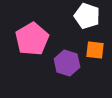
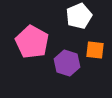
white pentagon: moved 8 px left; rotated 30 degrees clockwise
pink pentagon: moved 3 px down; rotated 12 degrees counterclockwise
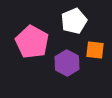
white pentagon: moved 5 px left, 5 px down
purple hexagon: rotated 10 degrees clockwise
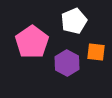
pink pentagon: rotated 8 degrees clockwise
orange square: moved 1 px right, 2 px down
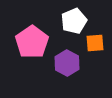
orange square: moved 1 px left, 9 px up; rotated 12 degrees counterclockwise
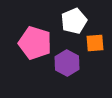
pink pentagon: moved 3 px right, 1 px down; rotated 20 degrees counterclockwise
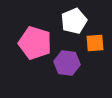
purple hexagon: rotated 20 degrees counterclockwise
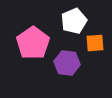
pink pentagon: moved 2 px left; rotated 20 degrees clockwise
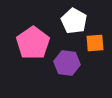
white pentagon: rotated 20 degrees counterclockwise
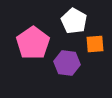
orange square: moved 1 px down
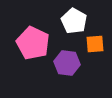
pink pentagon: rotated 12 degrees counterclockwise
